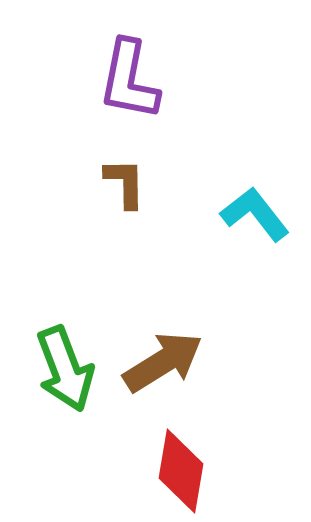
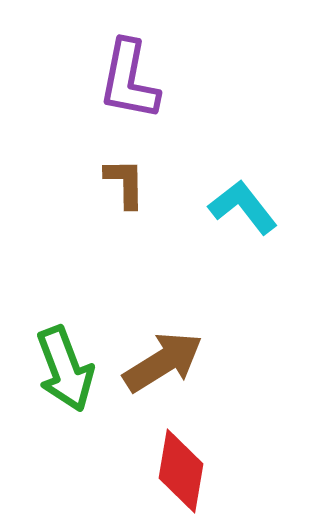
cyan L-shape: moved 12 px left, 7 px up
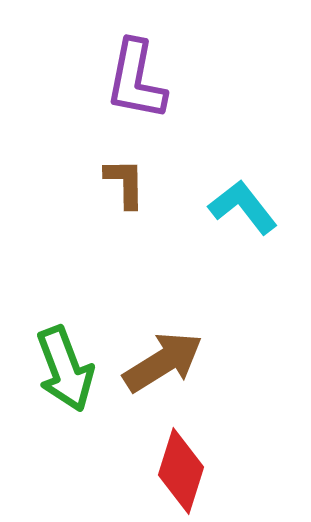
purple L-shape: moved 7 px right
red diamond: rotated 8 degrees clockwise
